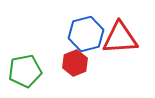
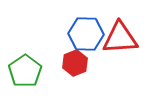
blue hexagon: rotated 16 degrees clockwise
green pentagon: rotated 24 degrees counterclockwise
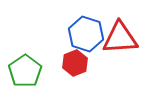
blue hexagon: rotated 16 degrees clockwise
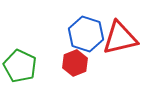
red triangle: rotated 9 degrees counterclockwise
green pentagon: moved 5 px left, 5 px up; rotated 12 degrees counterclockwise
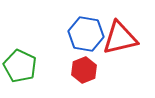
blue hexagon: rotated 8 degrees counterclockwise
red hexagon: moved 9 px right, 7 px down
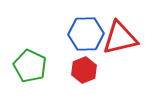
blue hexagon: rotated 12 degrees counterclockwise
green pentagon: moved 10 px right
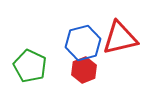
blue hexagon: moved 3 px left, 9 px down; rotated 12 degrees counterclockwise
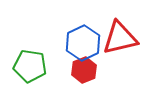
blue hexagon: rotated 12 degrees counterclockwise
green pentagon: rotated 16 degrees counterclockwise
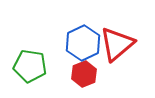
red triangle: moved 3 px left, 6 px down; rotated 27 degrees counterclockwise
red hexagon: moved 4 px down
